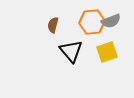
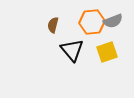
gray semicircle: moved 2 px right
black triangle: moved 1 px right, 1 px up
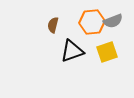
black triangle: moved 1 px down; rotated 50 degrees clockwise
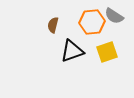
gray semicircle: moved 1 px right, 5 px up; rotated 54 degrees clockwise
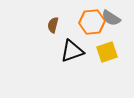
gray semicircle: moved 3 px left, 2 px down
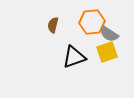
gray semicircle: moved 2 px left, 16 px down
black triangle: moved 2 px right, 6 px down
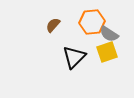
brown semicircle: rotated 28 degrees clockwise
black triangle: rotated 25 degrees counterclockwise
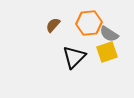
orange hexagon: moved 3 px left, 1 px down
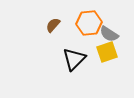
black triangle: moved 2 px down
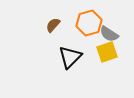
orange hexagon: rotated 10 degrees counterclockwise
black triangle: moved 4 px left, 2 px up
